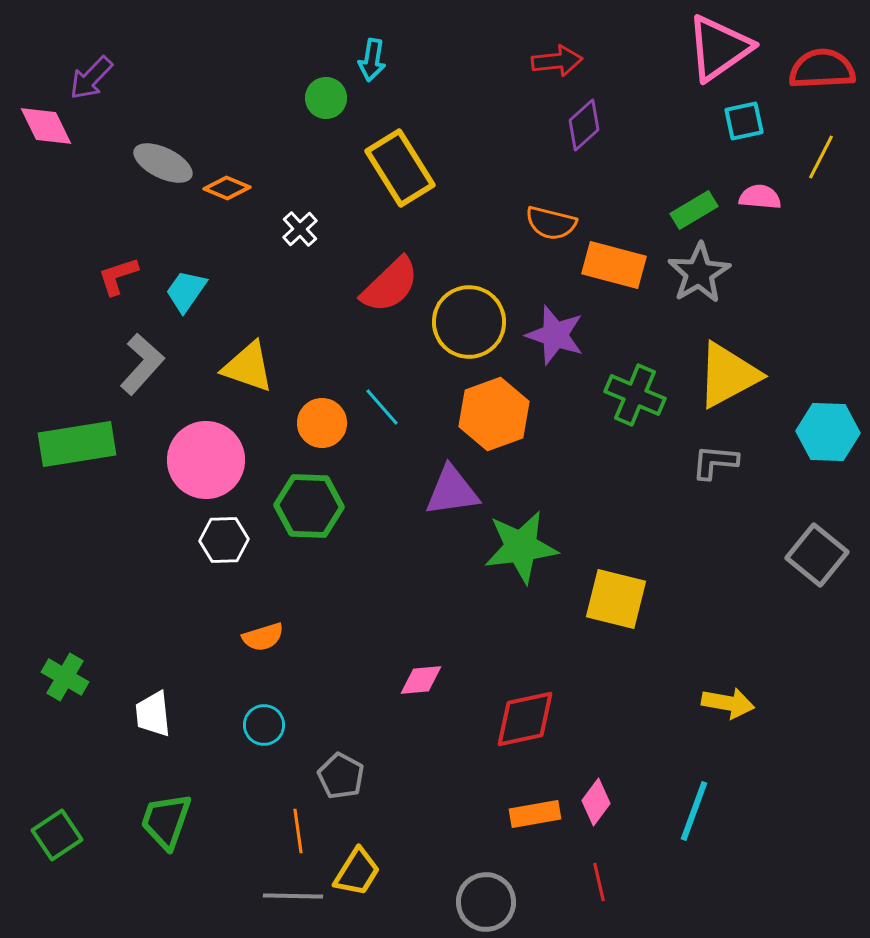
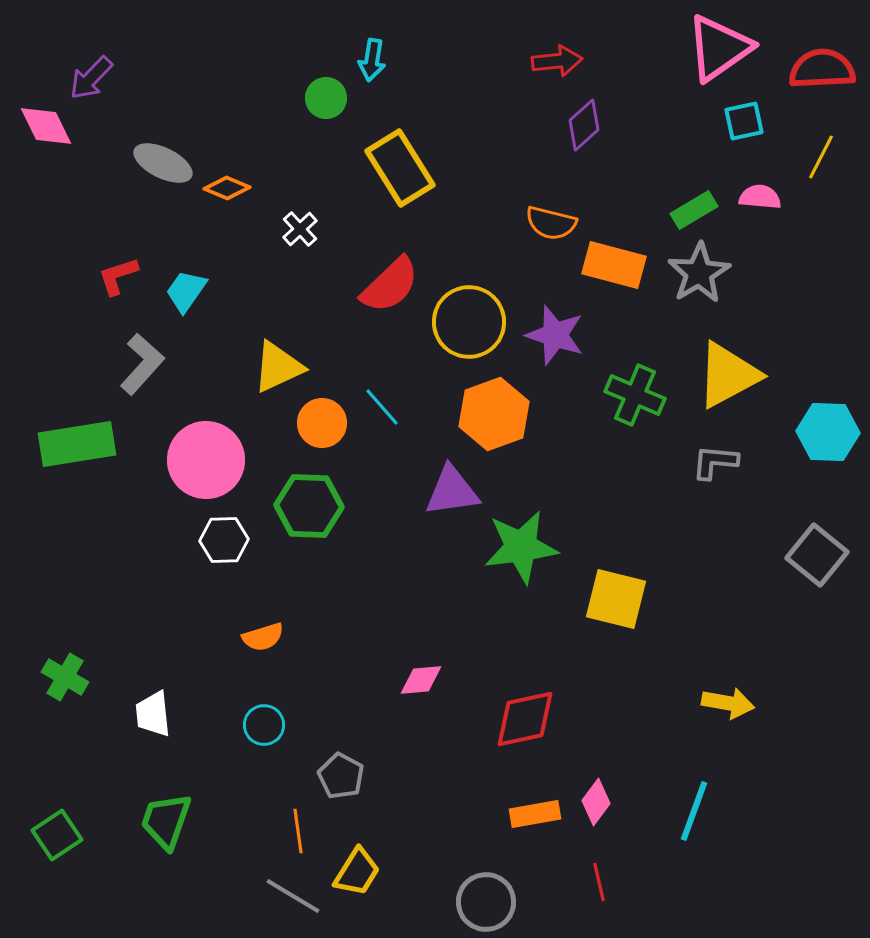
yellow triangle at (248, 367): moved 30 px right; rotated 44 degrees counterclockwise
gray line at (293, 896): rotated 30 degrees clockwise
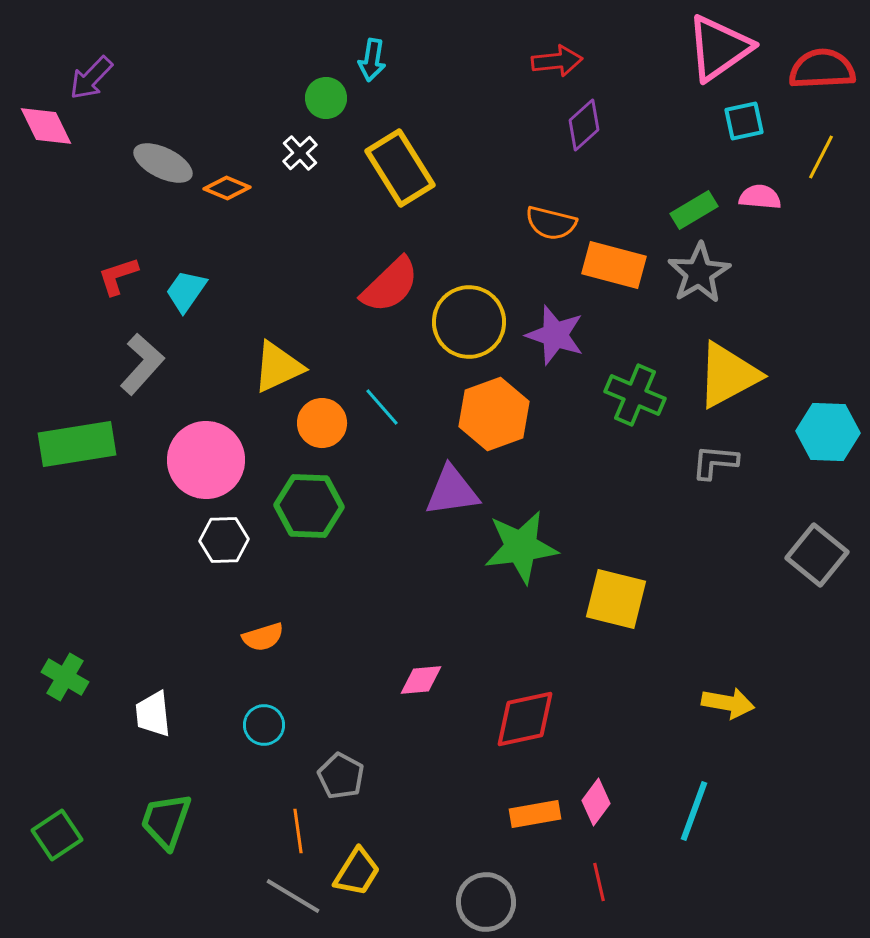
white cross at (300, 229): moved 76 px up
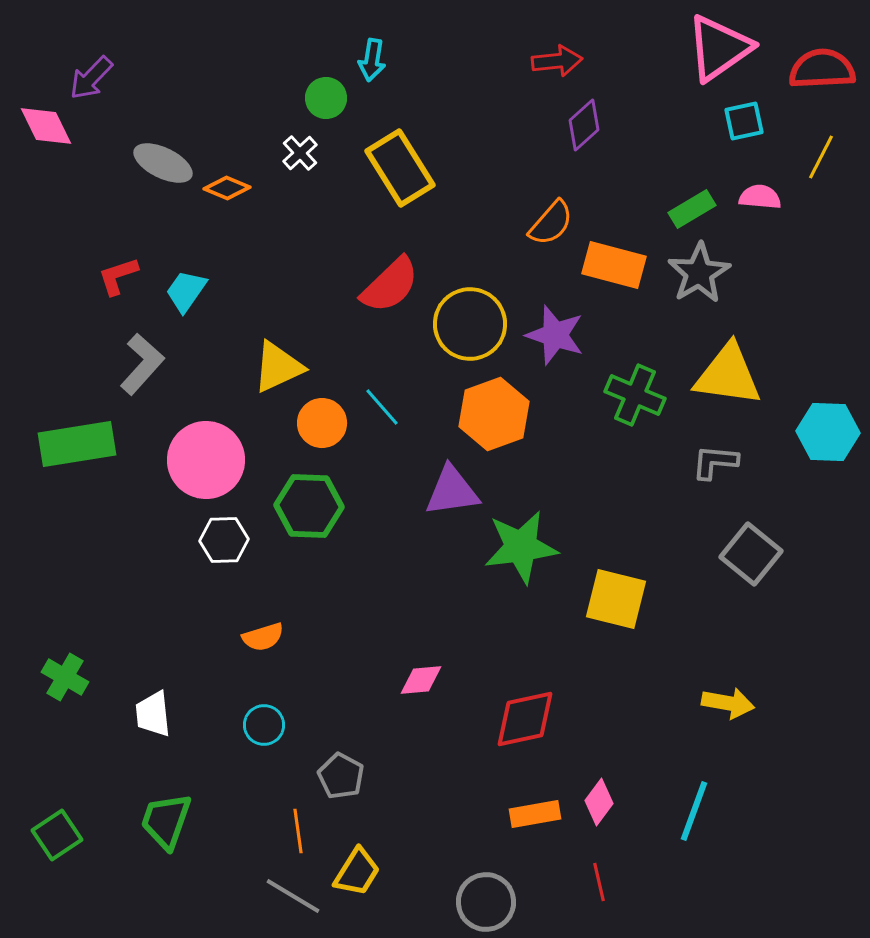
green rectangle at (694, 210): moved 2 px left, 1 px up
orange semicircle at (551, 223): rotated 63 degrees counterclockwise
yellow circle at (469, 322): moved 1 px right, 2 px down
yellow triangle at (728, 375): rotated 36 degrees clockwise
gray square at (817, 555): moved 66 px left, 1 px up
pink diamond at (596, 802): moved 3 px right
